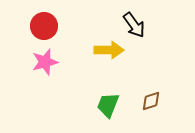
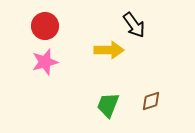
red circle: moved 1 px right
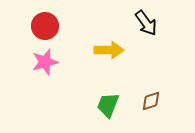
black arrow: moved 12 px right, 2 px up
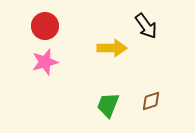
black arrow: moved 3 px down
yellow arrow: moved 3 px right, 2 px up
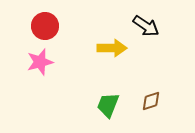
black arrow: rotated 20 degrees counterclockwise
pink star: moved 5 px left
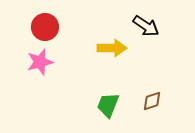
red circle: moved 1 px down
brown diamond: moved 1 px right
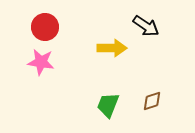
pink star: moved 1 px right; rotated 24 degrees clockwise
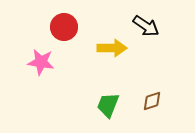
red circle: moved 19 px right
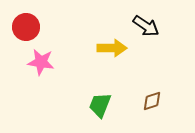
red circle: moved 38 px left
green trapezoid: moved 8 px left
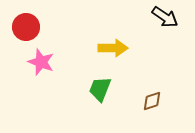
black arrow: moved 19 px right, 9 px up
yellow arrow: moved 1 px right
pink star: rotated 12 degrees clockwise
green trapezoid: moved 16 px up
